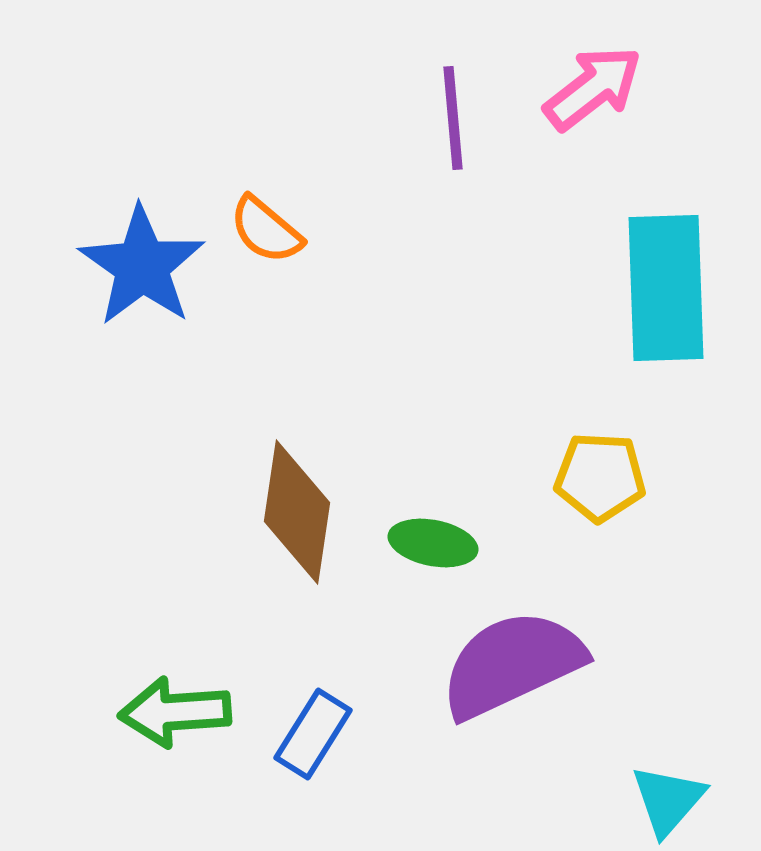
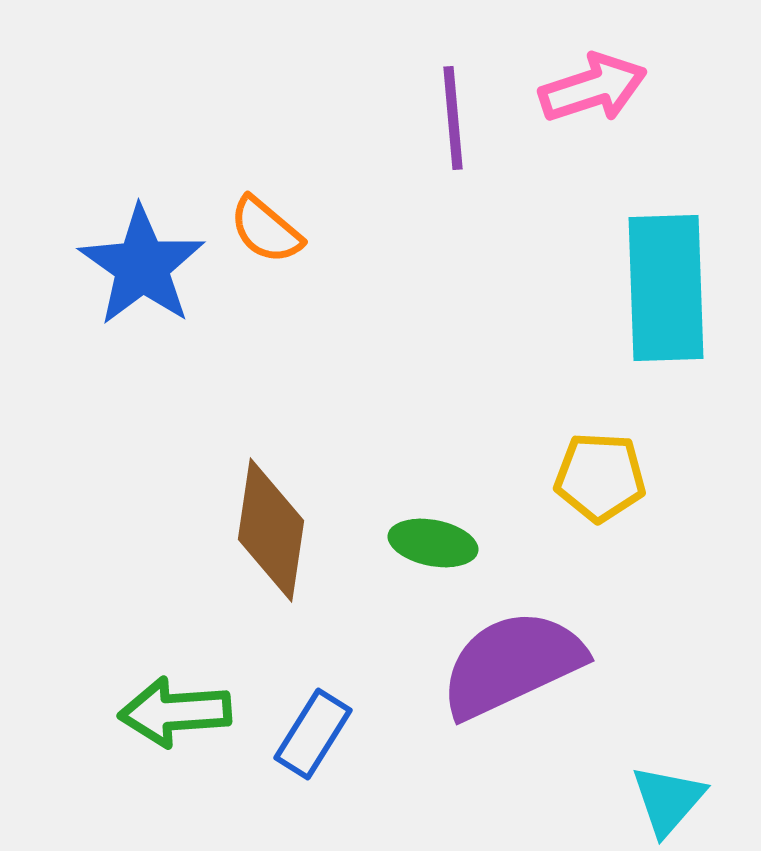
pink arrow: rotated 20 degrees clockwise
brown diamond: moved 26 px left, 18 px down
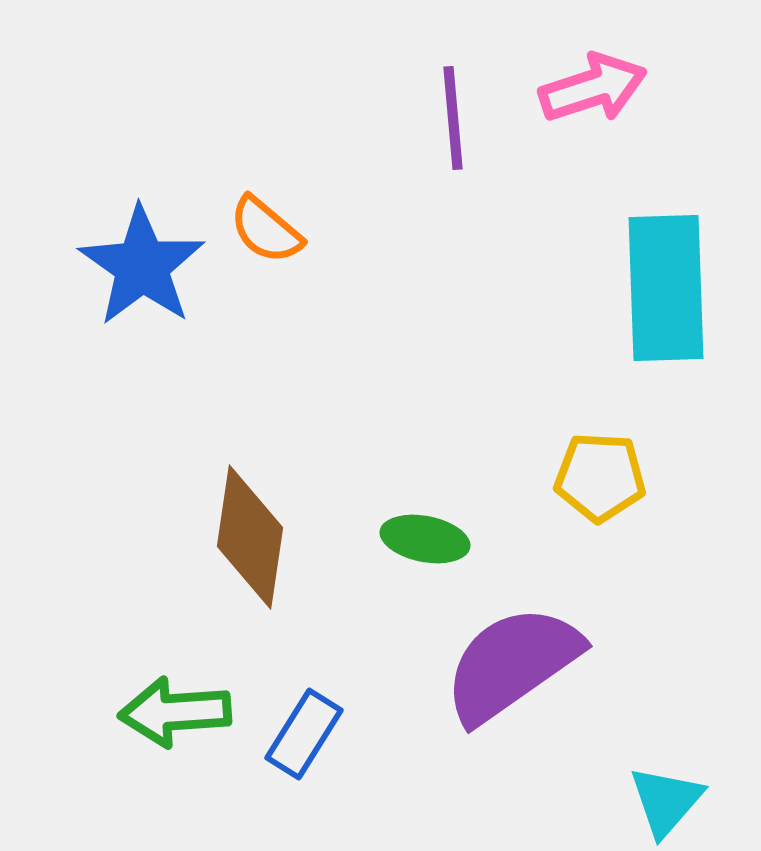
brown diamond: moved 21 px left, 7 px down
green ellipse: moved 8 px left, 4 px up
purple semicircle: rotated 10 degrees counterclockwise
blue rectangle: moved 9 px left
cyan triangle: moved 2 px left, 1 px down
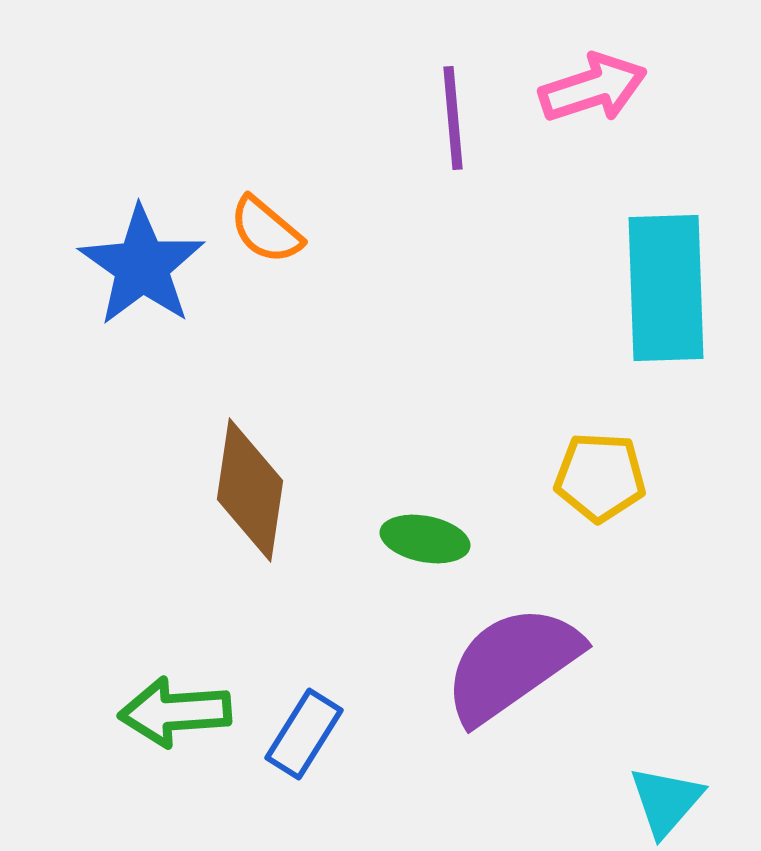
brown diamond: moved 47 px up
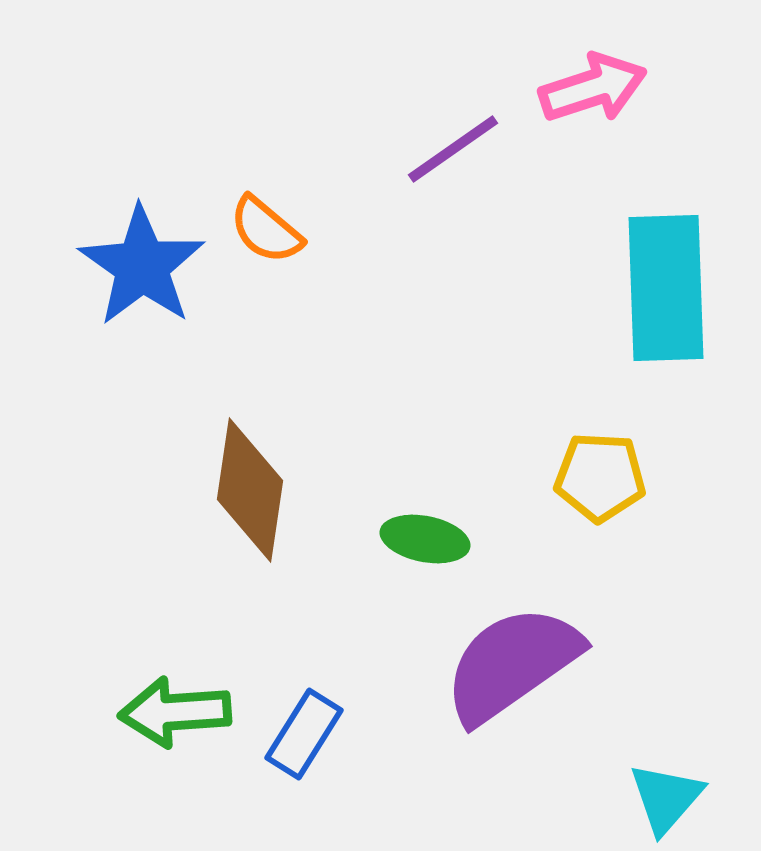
purple line: moved 31 px down; rotated 60 degrees clockwise
cyan triangle: moved 3 px up
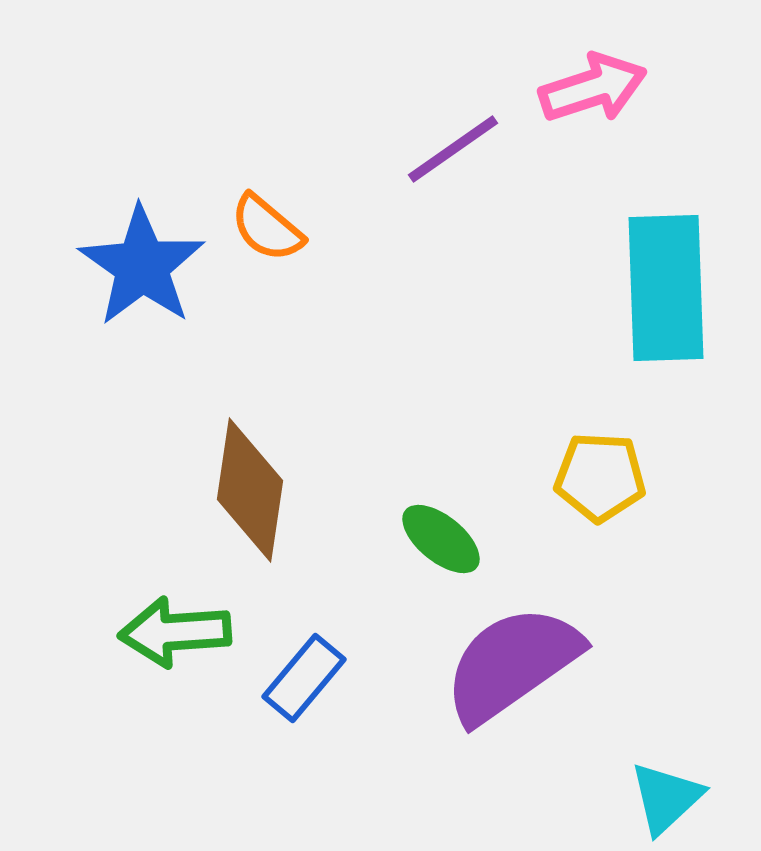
orange semicircle: moved 1 px right, 2 px up
green ellipse: moved 16 px right; rotated 28 degrees clockwise
green arrow: moved 80 px up
blue rectangle: moved 56 px up; rotated 8 degrees clockwise
cyan triangle: rotated 6 degrees clockwise
